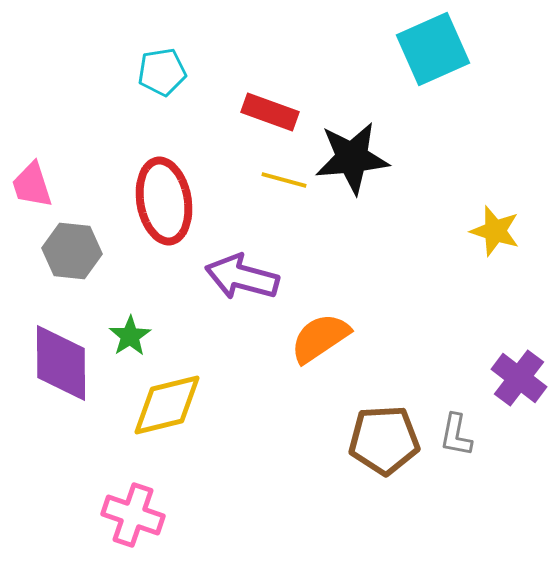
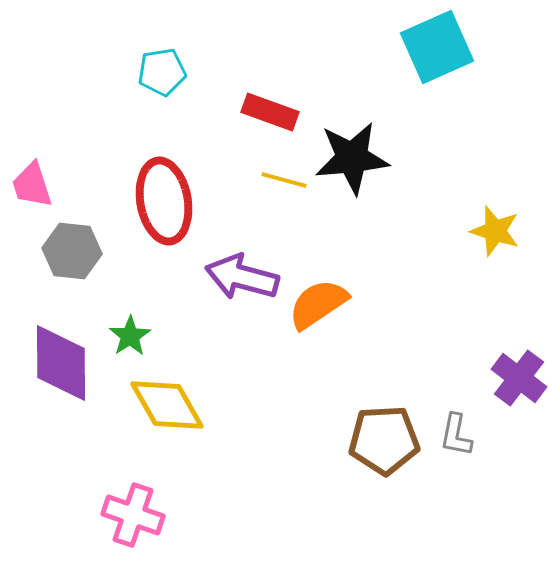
cyan square: moved 4 px right, 2 px up
orange semicircle: moved 2 px left, 34 px up
yellow diamond: rotated 74 degrees clockwise
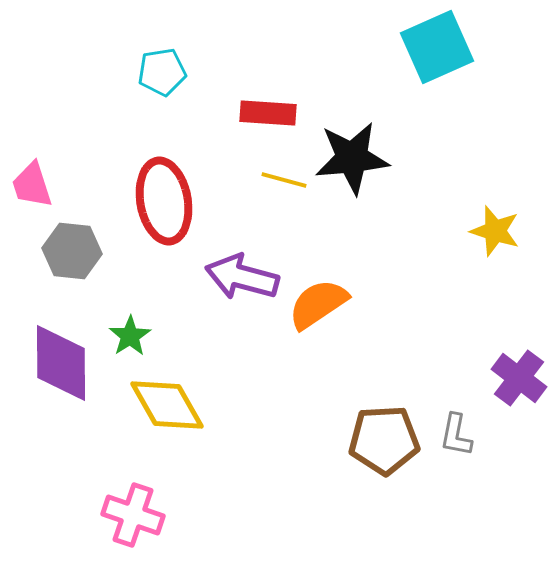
red rectangle: moved 2 px left, 1 px down; rotated 16 degrees counterclockwise
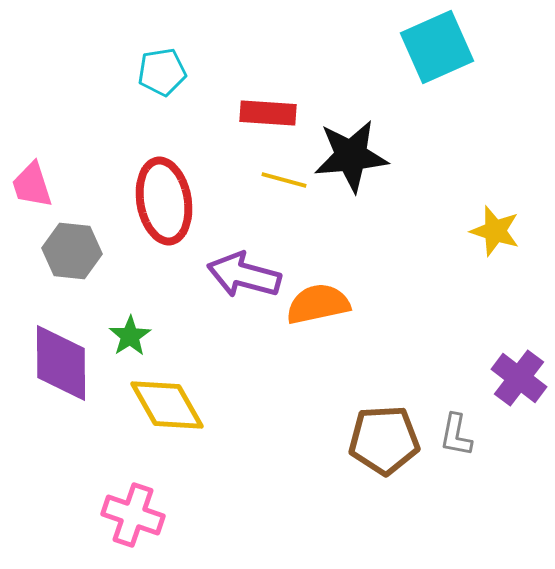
black star: moved 1 px left, 2 px up
purple arrow: moved 2 px right, 2 px up
orange semicircle: rotated 22 degrees clockwise
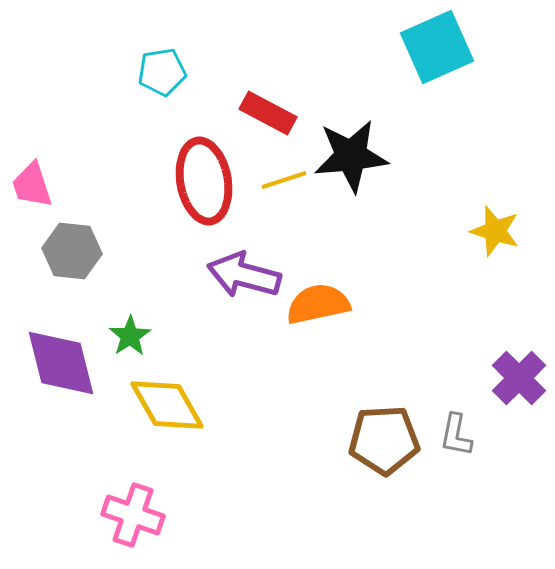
red rectangle: rotated 24 degrees clockwise
yellow line: rotated 33 degrees counterclockwise
red ellipse: moved 40 px right, 20 px up
purple diamond: rotated 14 degrees counterclockwise
purple cross: rotated 8 degrees clockwise
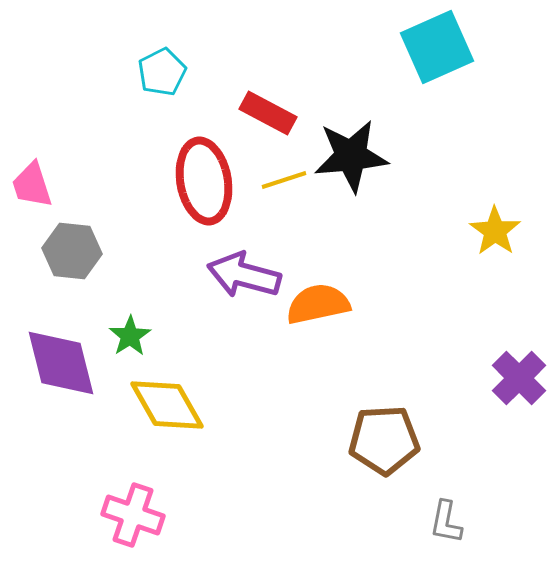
cyan pentagon: rotated 18 degrees counterclockwise
yellow star: rotated 18 degrees clockwise
gray L-shape: moved 10 px left, 87 px down
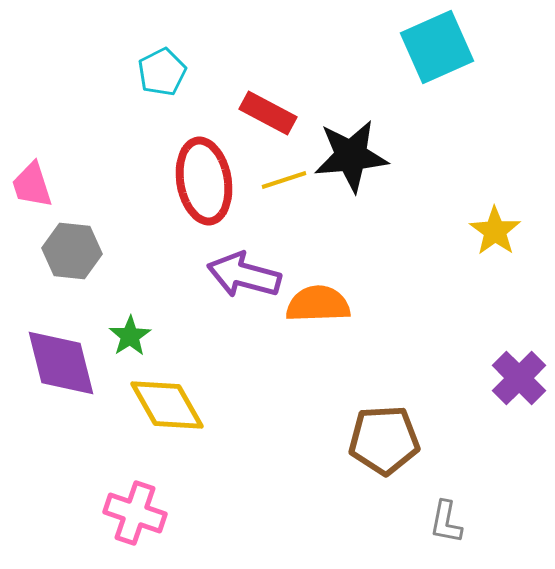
orange semicircle: rotated 10 degrees clockwise
pink cross: moved 2 px right, 2 px up
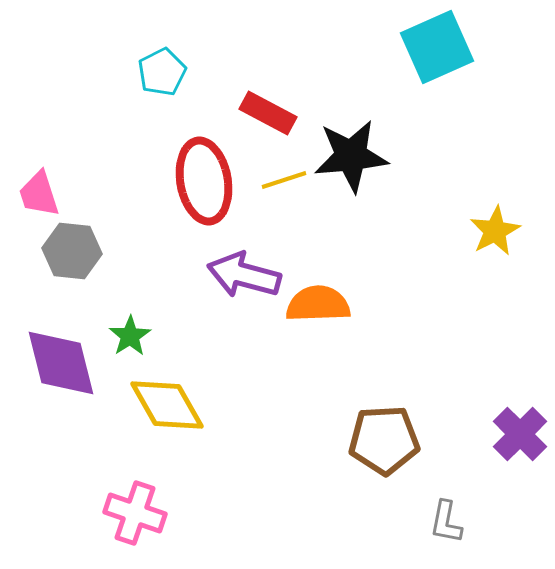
pink trapezoid: moved 7 px right, 9 px down
yellow star: rotated 9 degrees clockwise
purple cross: moved 1 px right, 56 px down
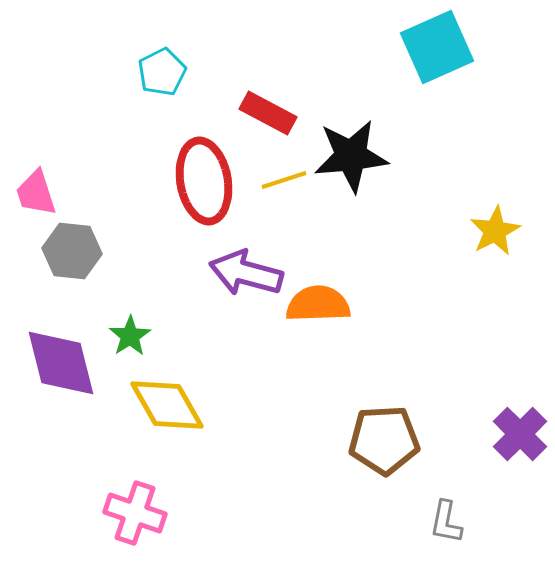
pink trapezoid: moved 3 px left, 1 px up
purple arrow: moved 2 px right, 2 px up
